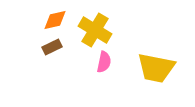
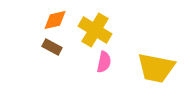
brown rectangle: rotated 54 degrees clockwise
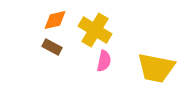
pink semicircle: moved 1 px up
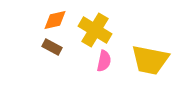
yellow trapezoid: moved 6 px left, 8 px up
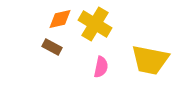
orange diamond: moved 5 px right, 1 px up
yellow cross: moved 6 px up
pink semicircle: moved 3 px left, 6 px down
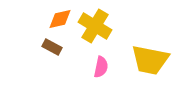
yellow cross: moved 2 px down
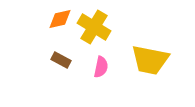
yellow cross: moved 1 px left, 1 px down
brown rectangle: moved 9 px right, 13 px down
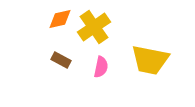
yellow cross: rotated 24 degrees clockwise
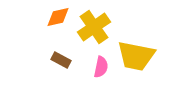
orange diamond: moved 2 px left, 2 px up
yellow trapezoid: moved 14 px left, 4 px up
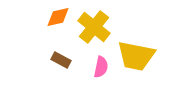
yellow cross: rotated 16 degrees counterclockwise
